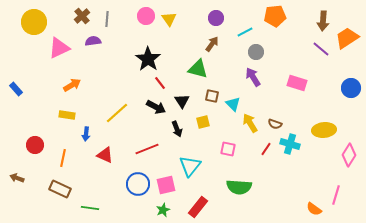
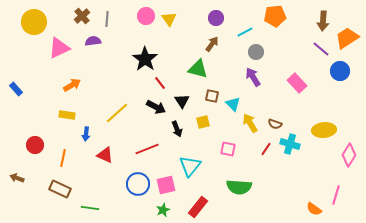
black star at (148, 59): moved 3 px left
pink rectangle at (297, 83): rotated 30 degrees clockwise
blue circle at (351, 88): moved 11 px left, 17 px up
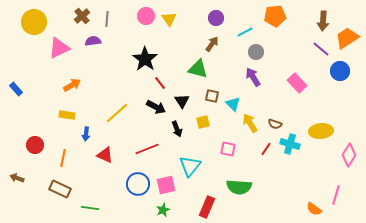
yellow ellipse at (324, 130): moved 3 px left, 1 px down
red rectangle at (198, 207): moved 9 px right; rotated 15 degrees counterclockwise
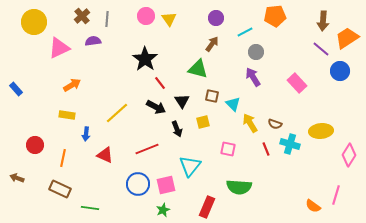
red line at (266, 149): rotated 56 degrees counterclockwise
orange semicircle at (314, 209): moved 1 px left, 3 px up
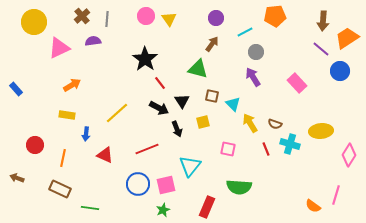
black arrow at (156, 107): moved 3 px right, 1 px down
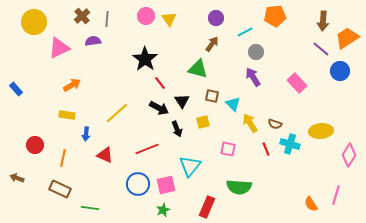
orange semicircle at (313, 206): moved 2 px left, 2 px up; rotated 21 degrees clockwise
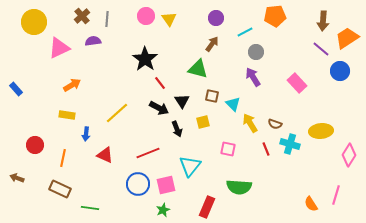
red line at (147, 149): moved 1 px right, 4 px down
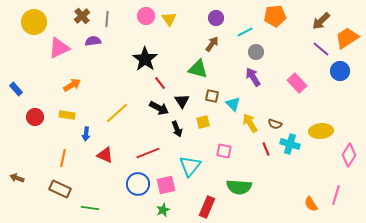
brown arrow at (323, 21): moved 2 px left; rotated 42 degrees clockwise
red circle at (35, 145): moved 28 px up
pink square at (228, 149): moved 4 px left, 2 px down
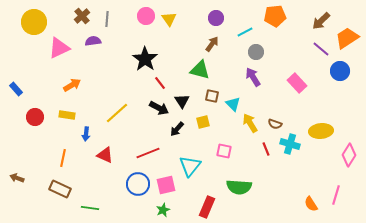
green triangle at (198, 69): moved 2 px right, 1 px down
black arrow at (177, 129): rotated 63 degrees clockwise
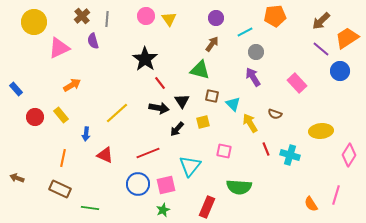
purple semicircle at (93, 41): rotated 98 degrees counterclockwise
black arrow at (159, 108): rotated 18 degrees counterclockwise
yellow rectangle at (67, 115): moved 6 px left; rotated 42 degrees clockwise
brown semicircle at (275, 124): moved 10 px up
cyan cross at (290, 144): moved 11 px down
